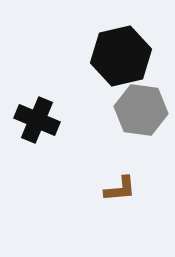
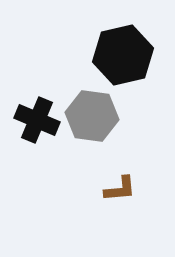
black hexagon: moved 2 px right, 1 px up
gray hexagon: moved 49 px left, 6 px down
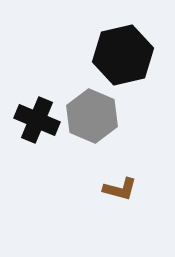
gray hexagon: rotated 15 degrees clockwise
brown L-shape: rotated 20 degrees clockwise
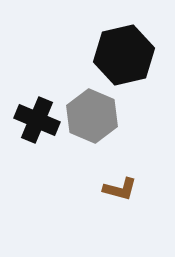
black hexagon: moved 1 px right
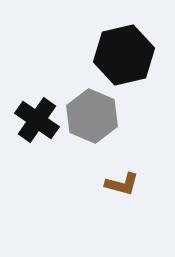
black cross: rotated 12 degrees clockwise
brown L-shape: moved 2 px right, 5 px up
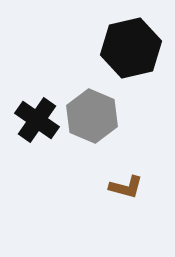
black hexagon: moved 7 px right, 7 px up
brown L-shape: moved 4 px right, 3 px down
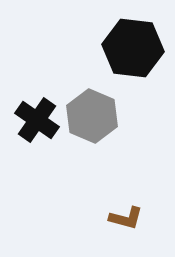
black hexagon: moved 2 px right; rotated 20 degrees clockwise
brown L-shape: moved 31 px down
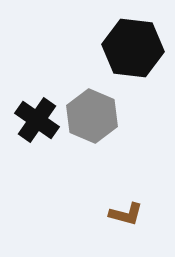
brown L-shape: moved 4 px up
